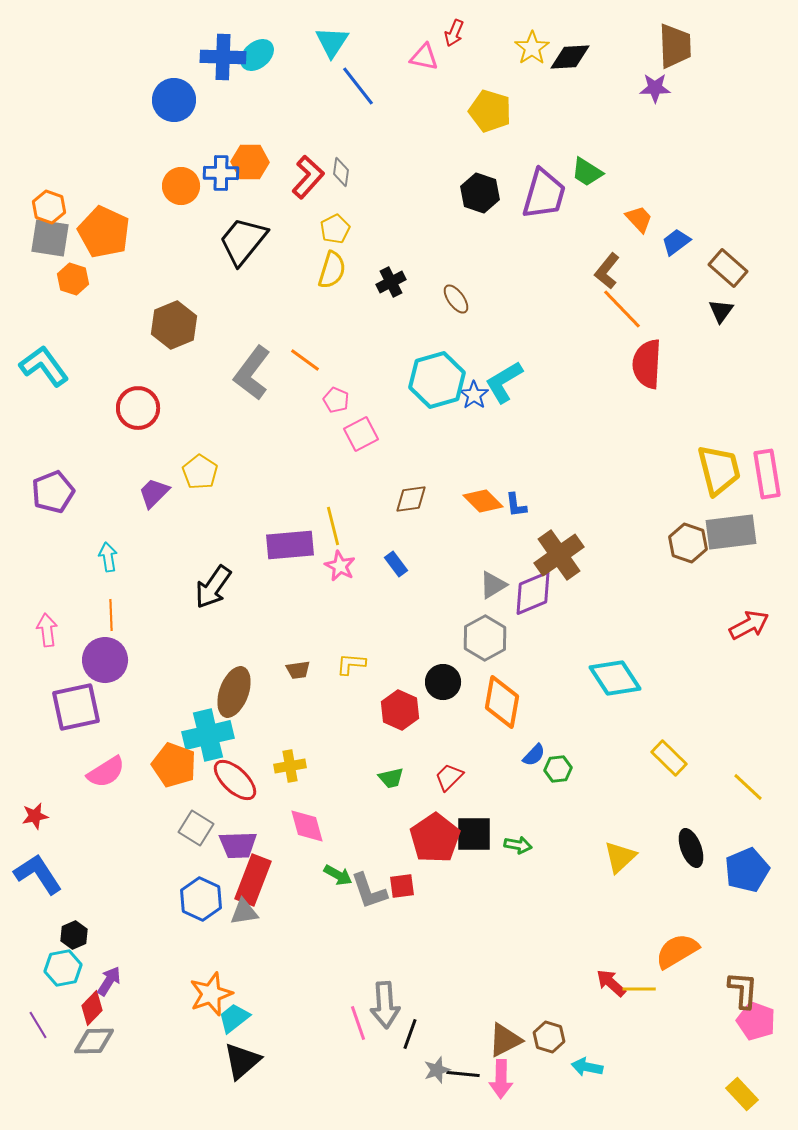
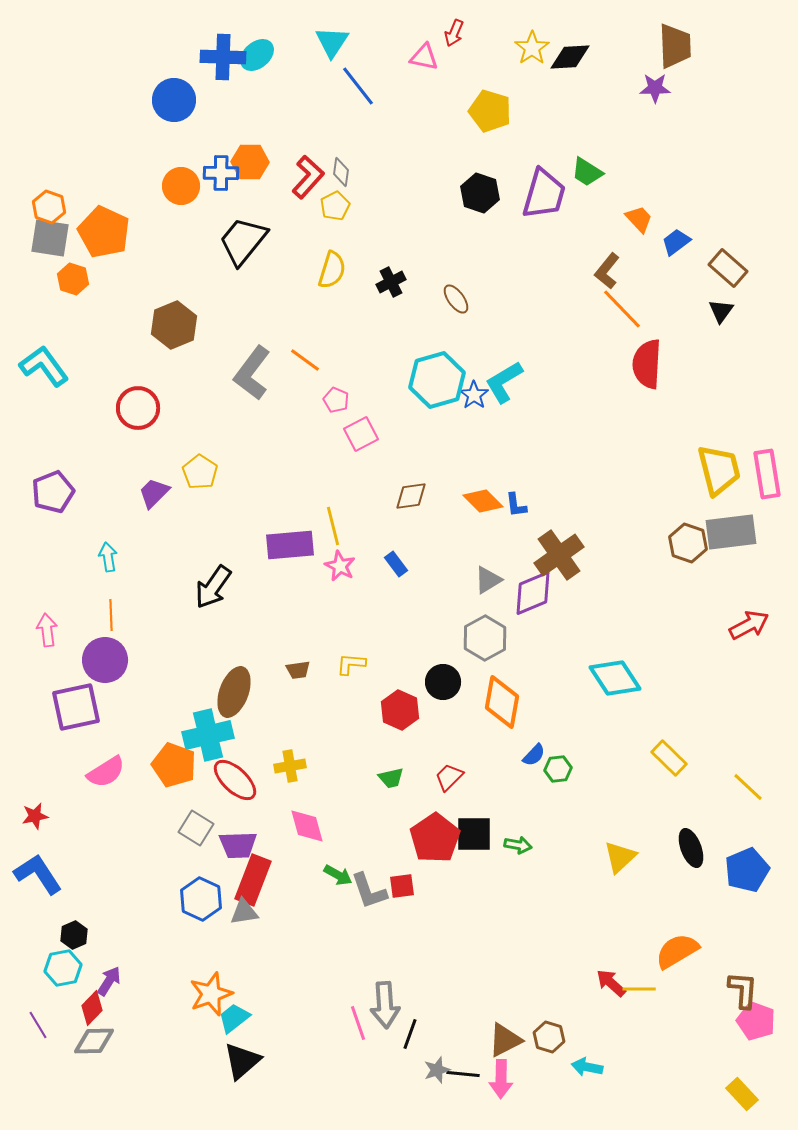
yellow pentagon at (335, 229): moved 23 px up
brown diamond at (411, 499): moved 3 px up
gray triangle at (493, 585): moved 5 px left, 5 px up
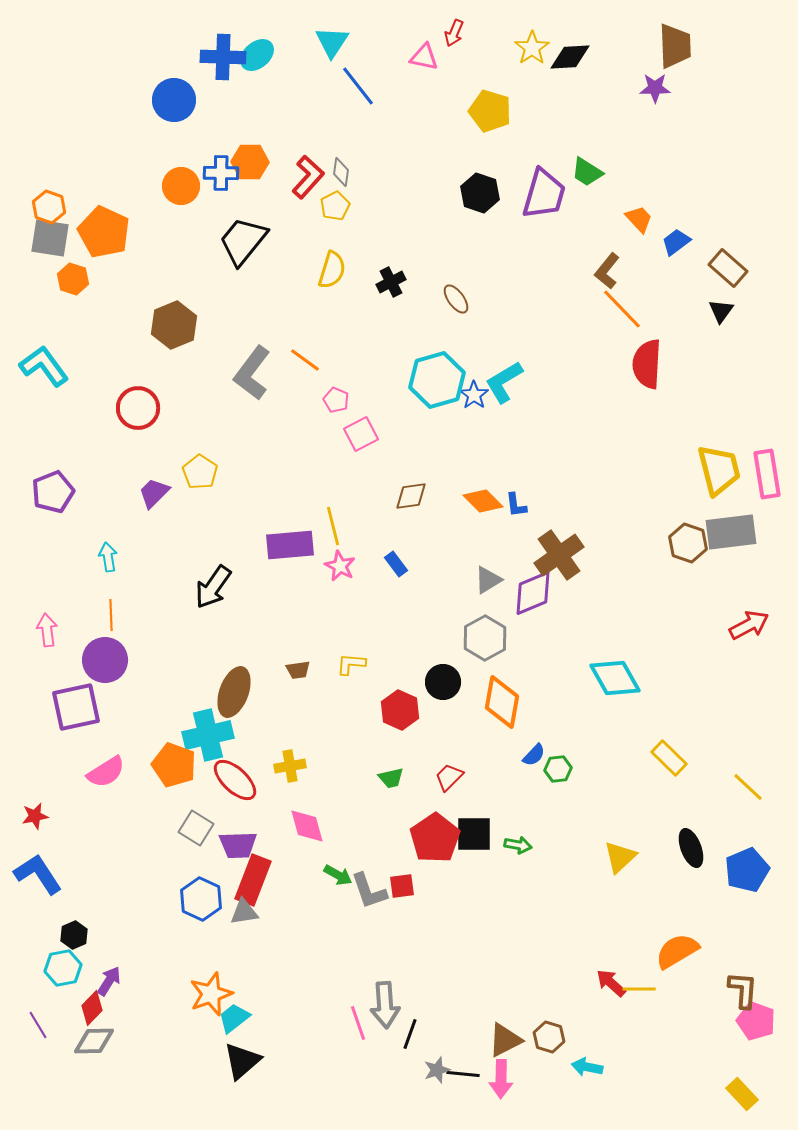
cyan diamond at (615, 678): rotated 4 degrees clockwise
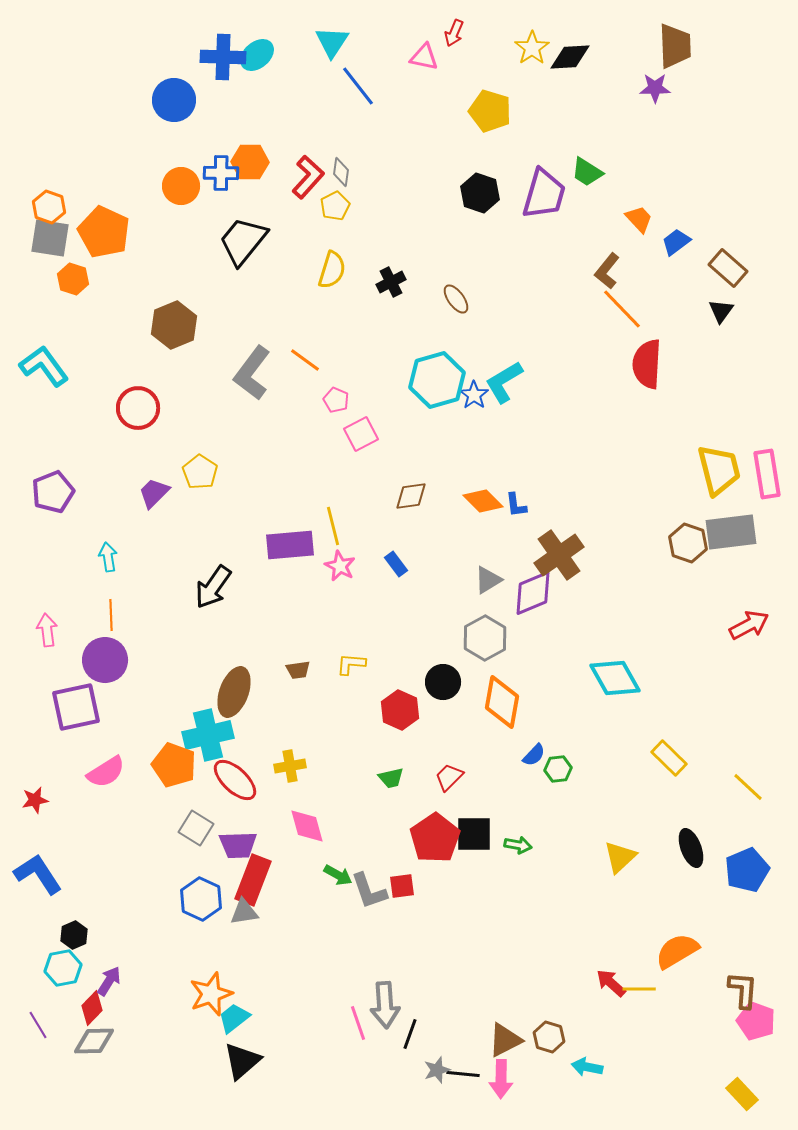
red star at (35, 816): moved 16 px up
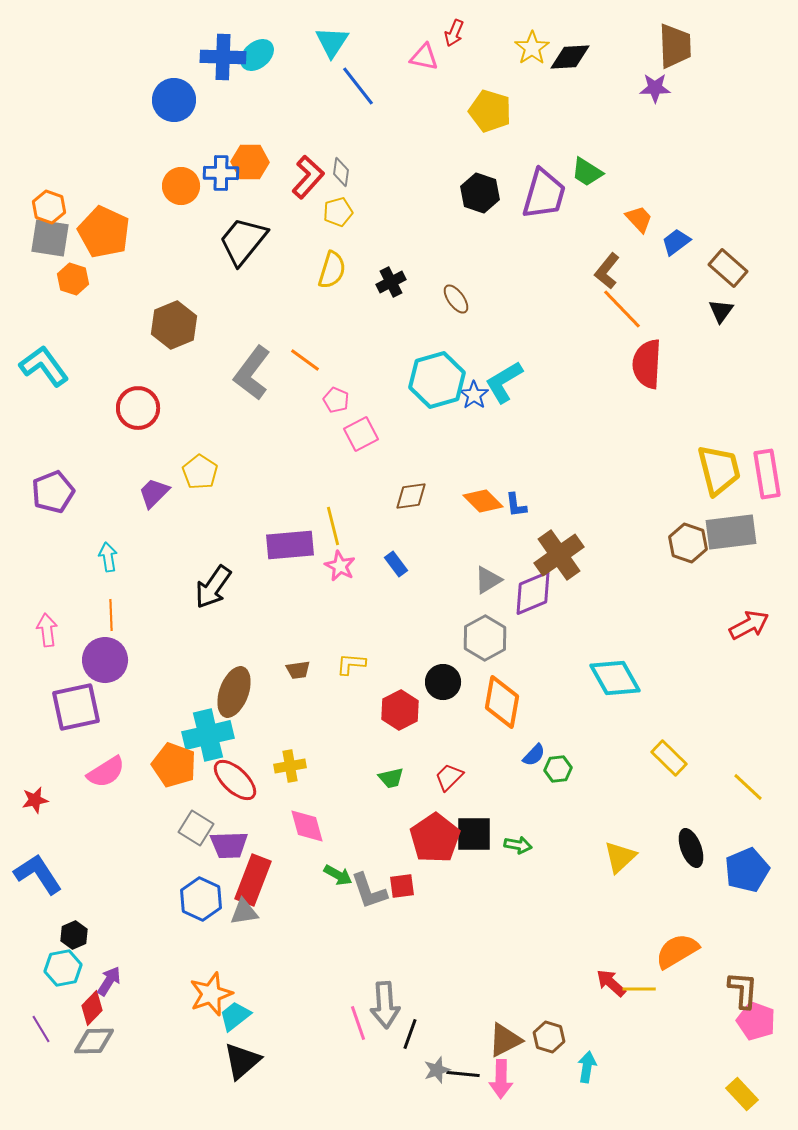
yellow pentagon at (335, 206): moved 3 px right, 6 px down; rotated 12 degrees clockwise
red hexagon at (400, 710): rotated 9 degrees clockwise
purple trapezoid at (238, 845): moved 9 px left
cyan trapezoid at (234, 1018): moved 1 px right, 2 px up
purple line at (38, 1025): moved 3 px right, 4 px down
cyan arrow at (587, 1067): rotated 88 degrees clockwise
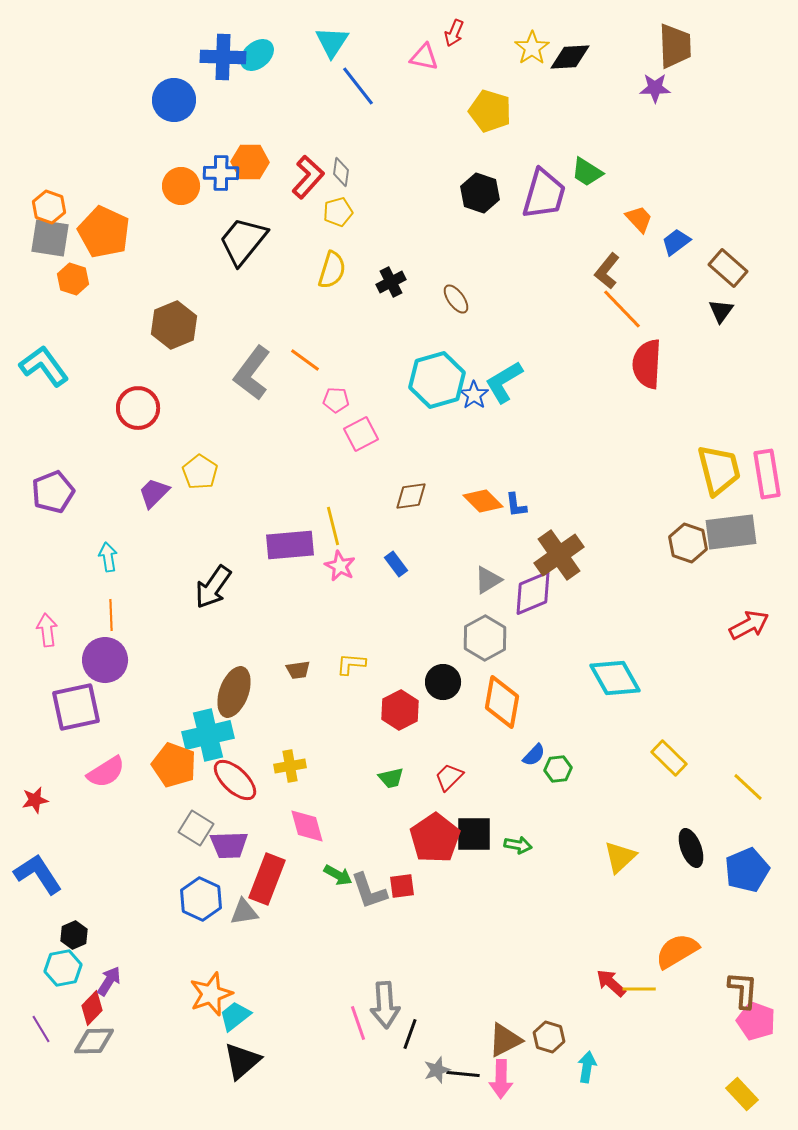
pink pentagon at (336, 400): rotated 20 degrees counterclockwise
red rectangle at (253, 880): moved 14 px right, 1 px up
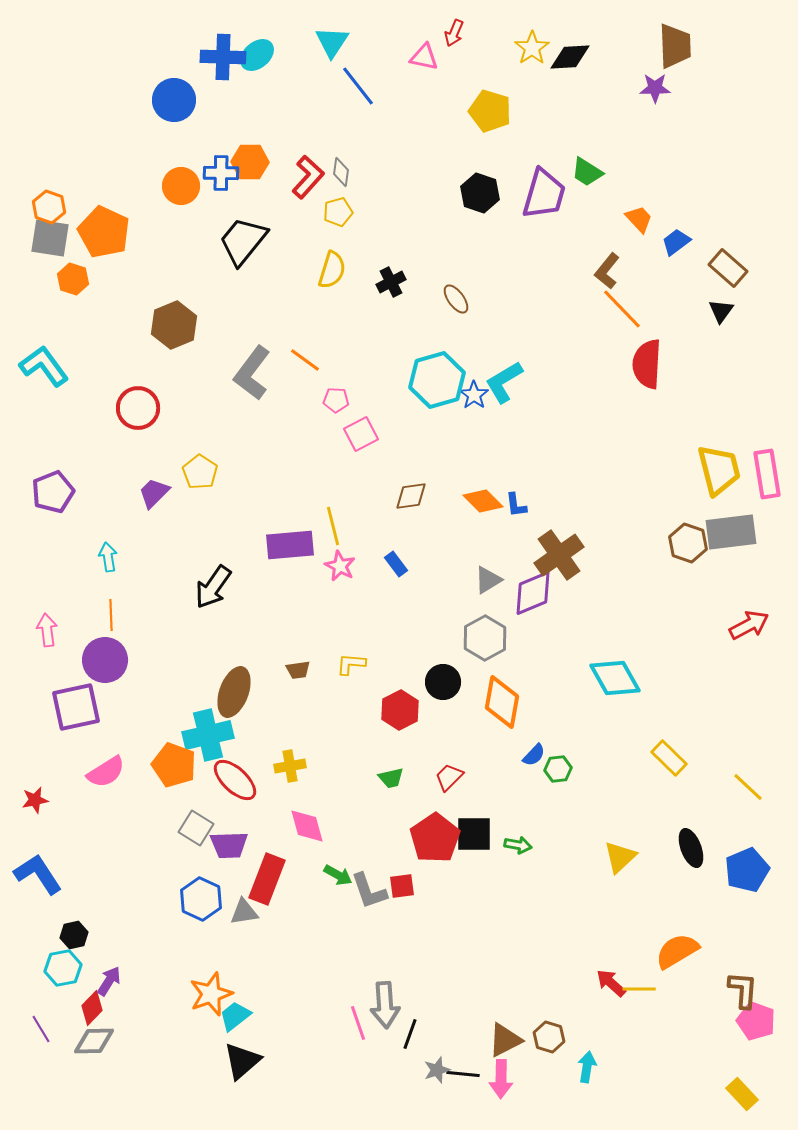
black hexagon at (74, 935): rotated 12 degrees clockwise
